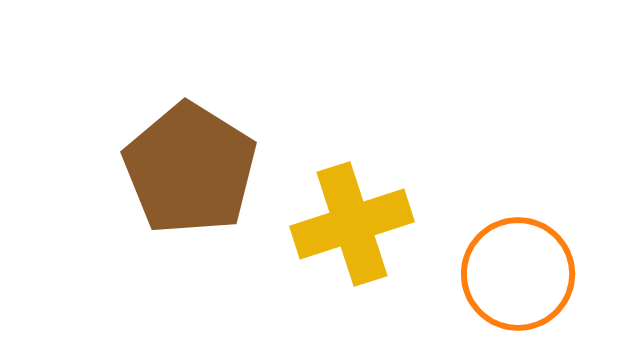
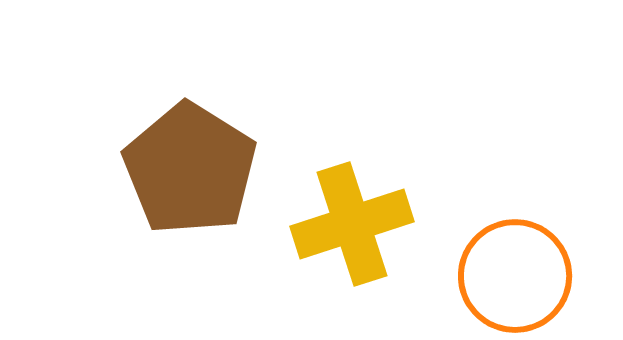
orange circle: moved 3 px left, 2 px down
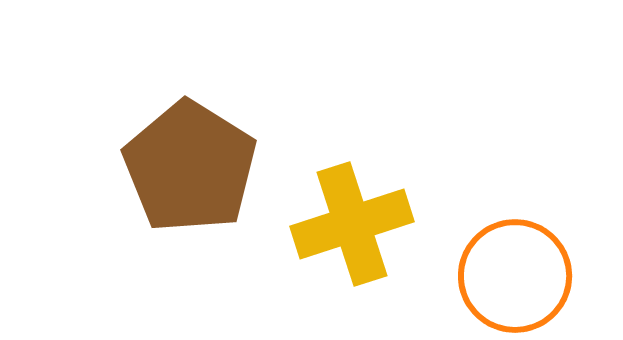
brown pentagon: moved 2 px up
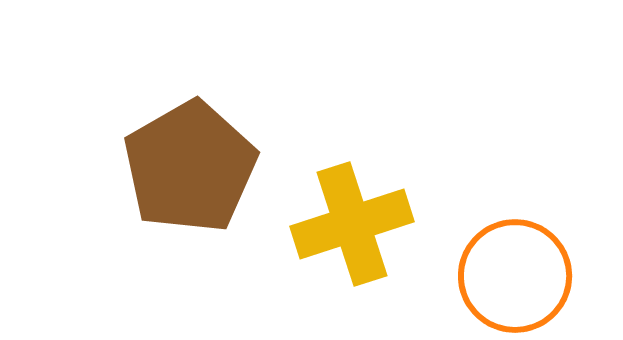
brown pentagon: rotated 10 degrees clockwise
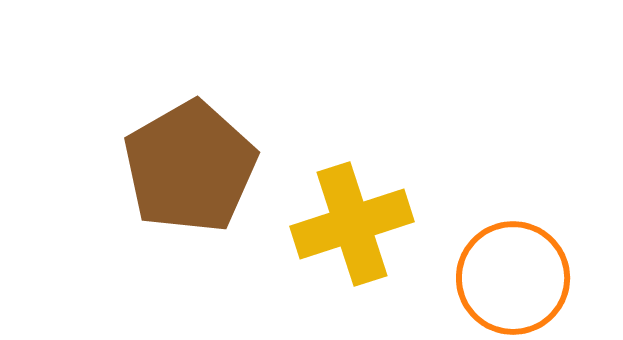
orange circle: moved 2 px left, 2 px down
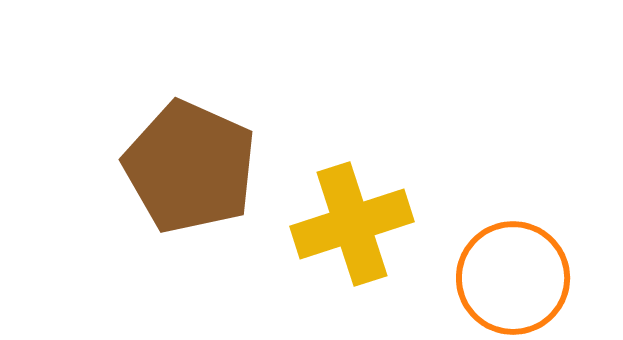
brown pentagon: rotated 18 degrees counterclockwise
